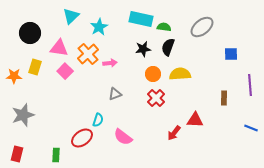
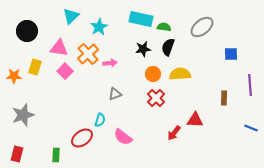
black circle: moved 3 px left, 2 px up
cyan semicircle: moved 2 px right
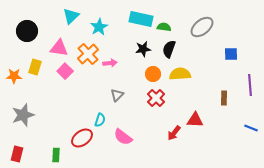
black semicircle: moved 1 px right, 2 px down
gray triangle: moved 2 px right, 1 px down; rotated 24 degrees counterclockwise
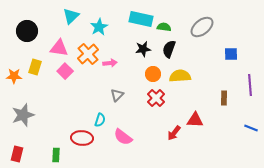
yellow semicircle: moved 2 px down
red ellipse: rotated 40 degrees clockwise
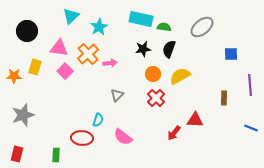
yellow semicircle: rotated 25 degrees counterclockwise
cyan semicircle: moved 2 px left
